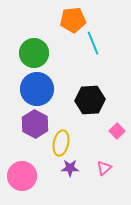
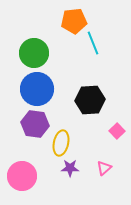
orange pentagon: moved 1 px right, 1 px down
purple hexagon: rotated 20 degrees counterclockwise
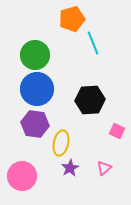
orange pentagon: moved 2 px left, 2 px up; rotated 10 degrees counterclockwise
green circle: moved 1 px right, 2 px down
pink square: rotated 21 degrees counterclockwise
purple star: rotated 30 degrees counterclockwise
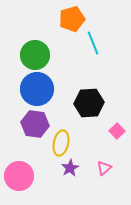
black hexagon: moved 1 px left, 3 px down
pink square: rotated 21 degrees clockwise
pink circle: moved 3 px left
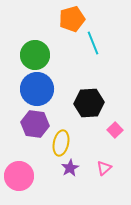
pink square: moved 2 px left, 1 px up
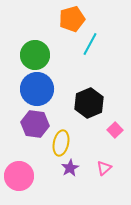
cyan line: moved 3 px left, 1 px down; rotated 50 degrees clockwise
black hexagon: rotated 20 degrees counterclockwise
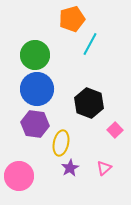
black hexagon: rotated 16 degrees counterclockwise
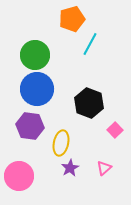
purple hexagon: moved 5 px left, 2 px down
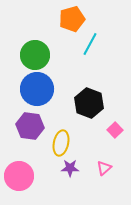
purple star: rotated 30 degrees clockwise
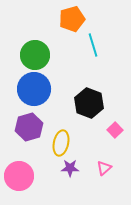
cyan line: moved 3 px right, 1 px down; rotated 45 degrees counterclockwise
blue circle: moved 3 px left
purple hexagon: moved 1 px left, 1 px down; rotated 24 degrees counterclockwise
